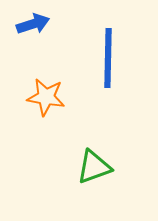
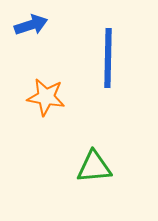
blue arrow: moved 2 px left, 1 px down
green triangle: rotated 15 degrees clockwise
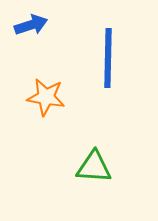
green triangle: rotated 9 degrees clockwise
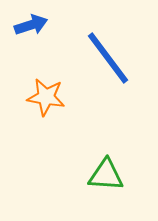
blue line: rotated 38 degrees counterclockwise
green triangle: moved 12 px right, 8 px down
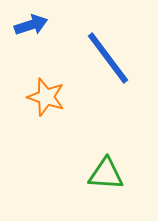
orange star: rotated 9 degrees clockwise
green triangle: moved 1 px up
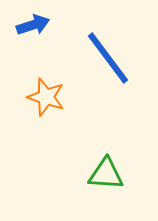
blue arrow: moved 2 px right
